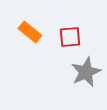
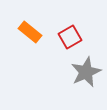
red square: rotated 25 degrees counterclockwise
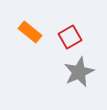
gray star: moved 7 px left
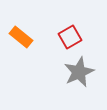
orange rectangle: moved 9 px left, 5 px down
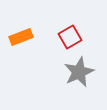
orange rectangle: rotated 60 degrees counterclockwise
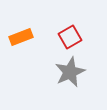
gray star: moved 9 px left
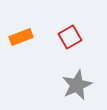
gray star: moved 7 px right, 13 px down
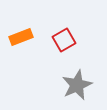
red square: moved 6 px left, 3 px down
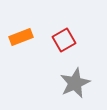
gray star: moved 2 px left, 2 px up
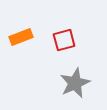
red square: rotated 15 degrees clockwise
